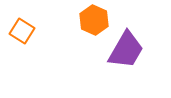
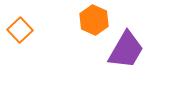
orange square: moved 2 px left, 1 px up; rotated 15 degrees clockwise
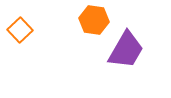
orange hexagon: rotated 16 degrees counterclockwise
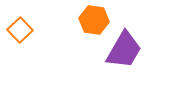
purple trapezoid: moved 2 px left
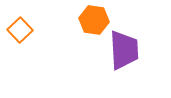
purple trapezoid: rotated 33 degrees counterclockwise
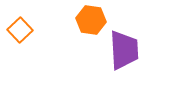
orange hexagon: moved 3 px left
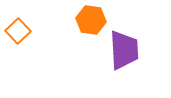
orange square: moved 2 px left, 1 px down
